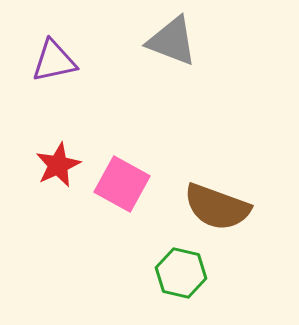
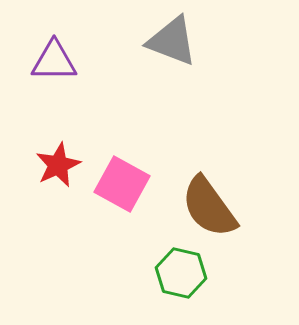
purple triangle: rotated 12 degrees clockwise
brown semicircle: moved 8 px left; rotated 34 degrees clockwise
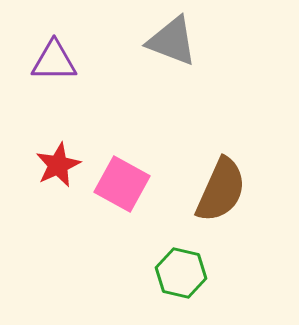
brown semicircle: moved 12 px right, 17 px up; rotated 120 degrees counterclockwise
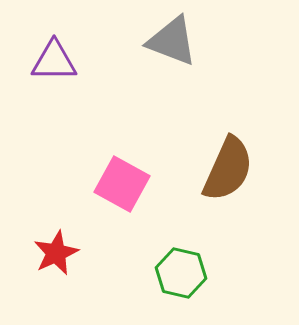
red star: moved 2 px left, 88 px down
brown semicircle: moved 7 px right, 21 px up
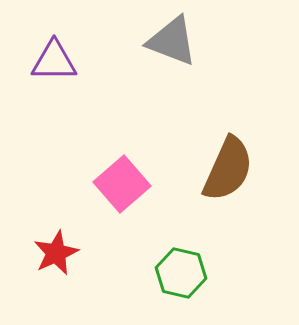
pink square: rotated 20 degrees clockwise
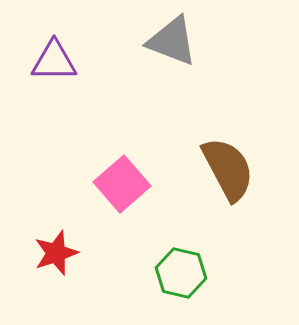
brown semicircle: rotated 52 degrees counterclockwise
red star: rotated 6 degrees clockwise
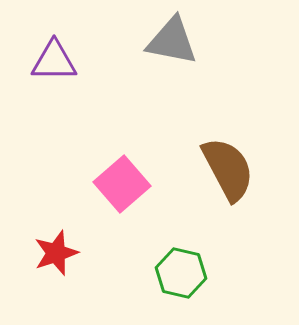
gray triangle: rotated 10 degrees counterclockwise
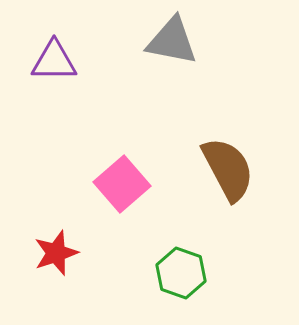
green hexagon: rotated 6 degrees clockwise
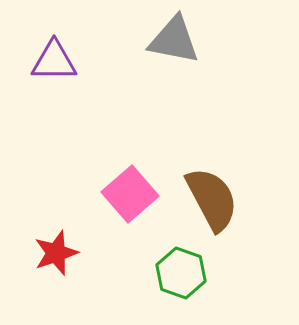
gray triangle: moved 2 px right, 1 px up
brown semicircle: moved 16 px left, 30 px down
pink square: moved 8 px right, 10 px down
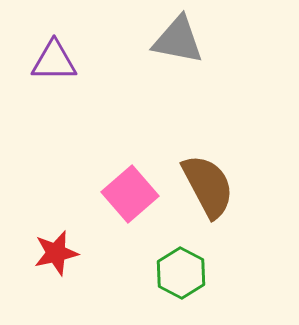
gray triangle: moved 4 px right
brown semicircle: moved 4 px left, 13 px up
red star: rotated 6 degrees clockwise
green hexagon: rotated 9 degrees clockwise
